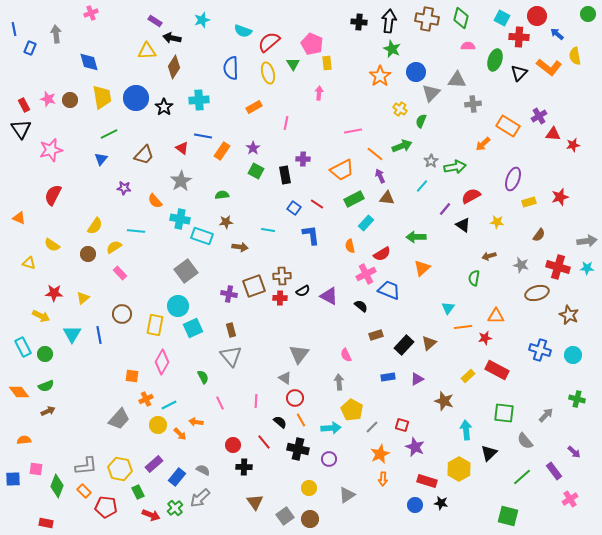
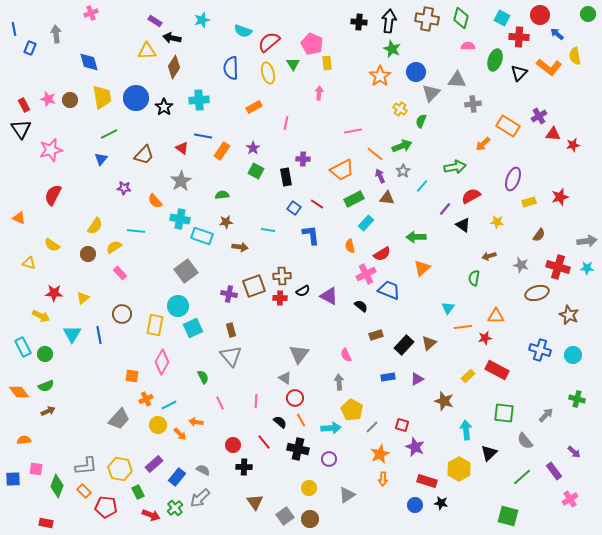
red circle at (537, 16): moved 3 px right, 1 px up
gray star at (431, 161): moved 28 px left, 10 px down
black rectangle at (285, 175): moved 1 px right, 2 px down
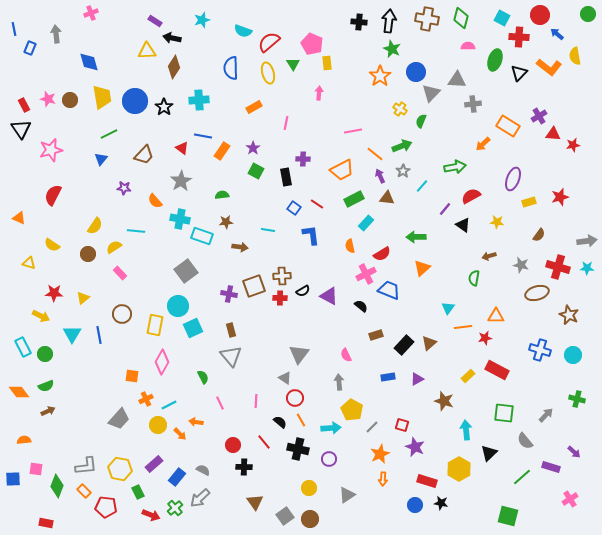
blue circle at (136, 98): moved 1 px left, 3 px down
purple rectangle at (554, 471): moved 3 px left, 4 px up; rotated 36 degrees counterclockwise
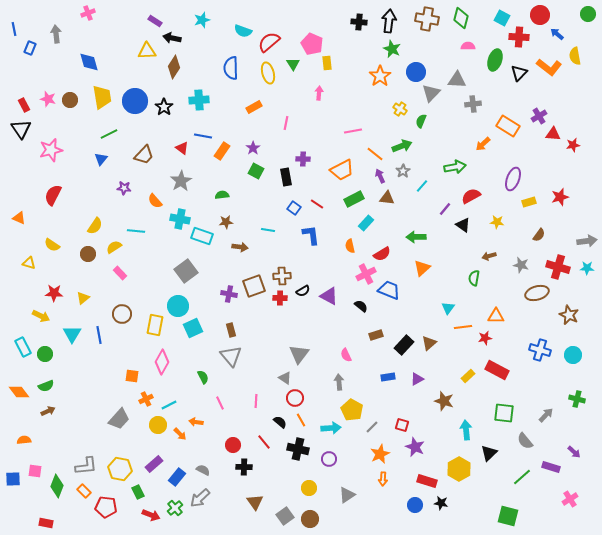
pink cross at (91, 13): moved 3 px left
pink square at (36, 469): moved 1 px left, 2 px down
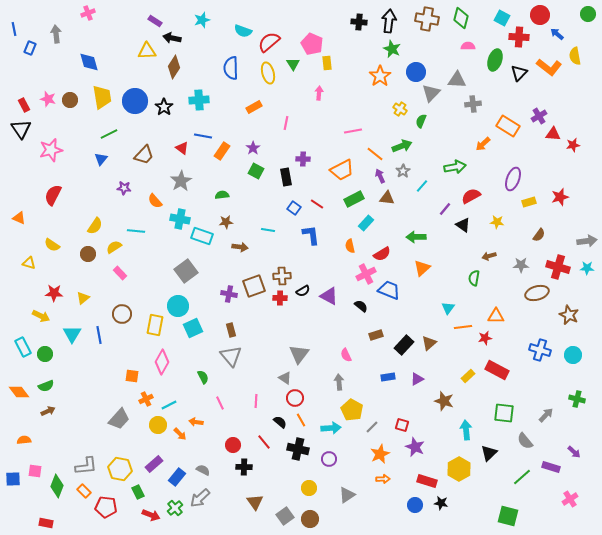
gray star at (521, 265): rotated 14 degrees counterclockwise
orange arrow at (383, 479): rotated 96 degrees counterclockwise
